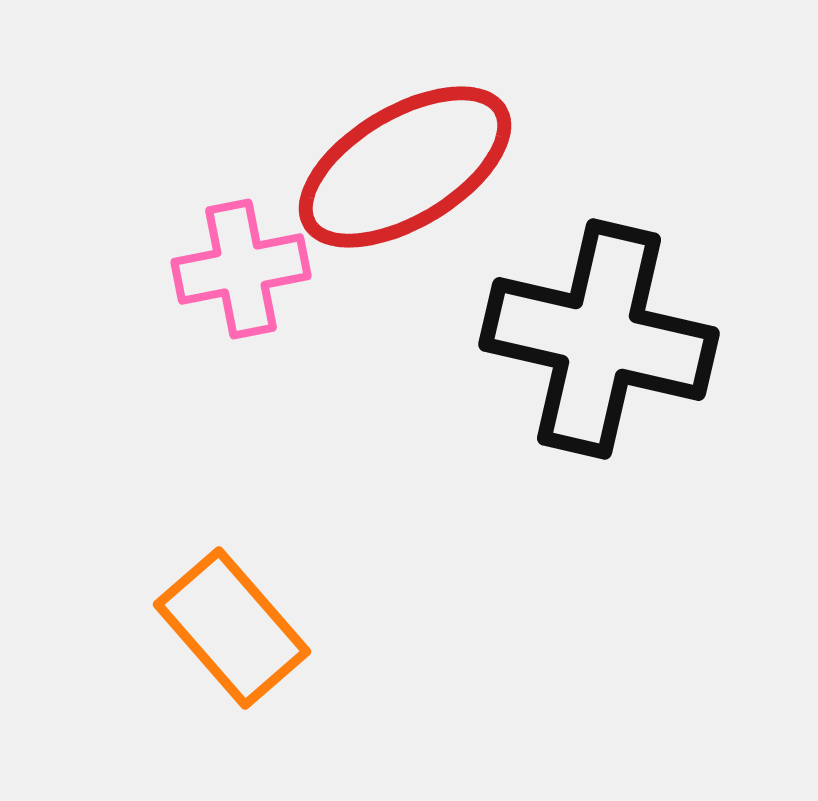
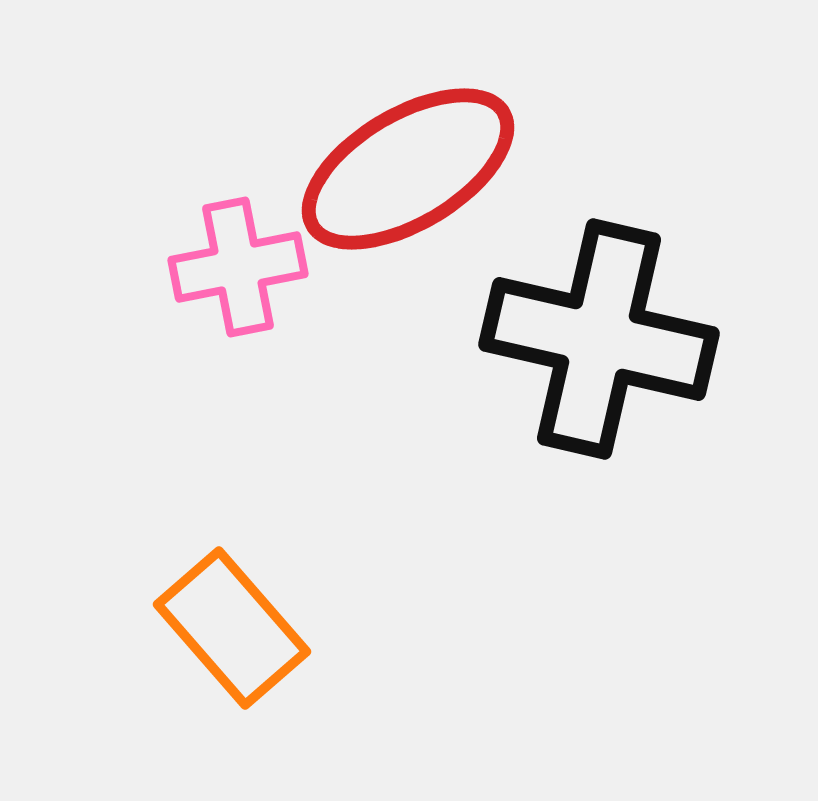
red ellipse: moved 3 px right, 2 px down
pink cross: moved 3 px left, 2 px up
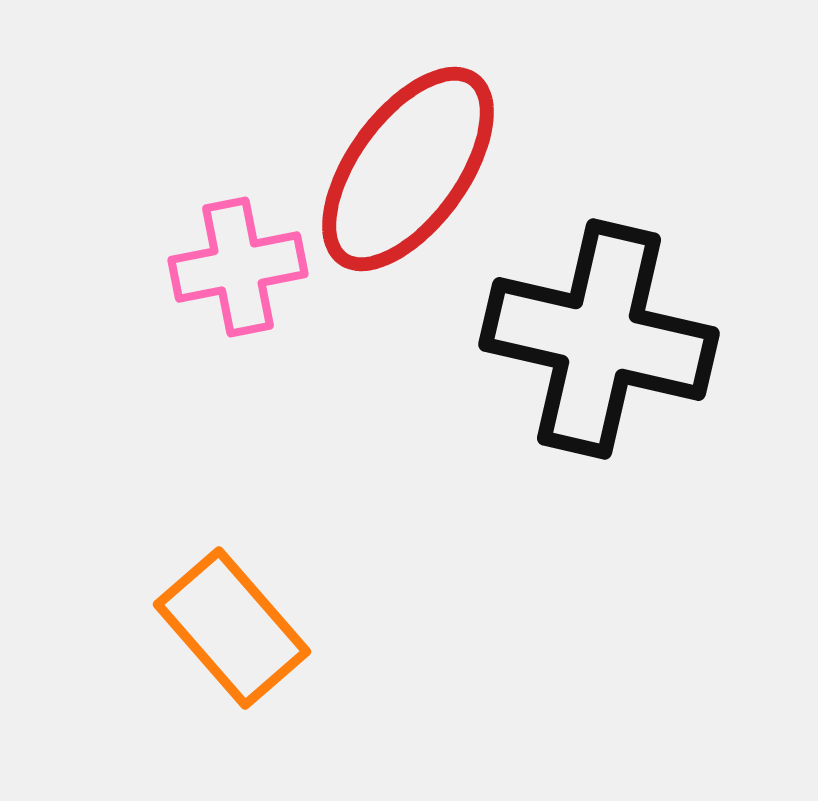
red ellipse: rotated 23 degrees counterclockwise
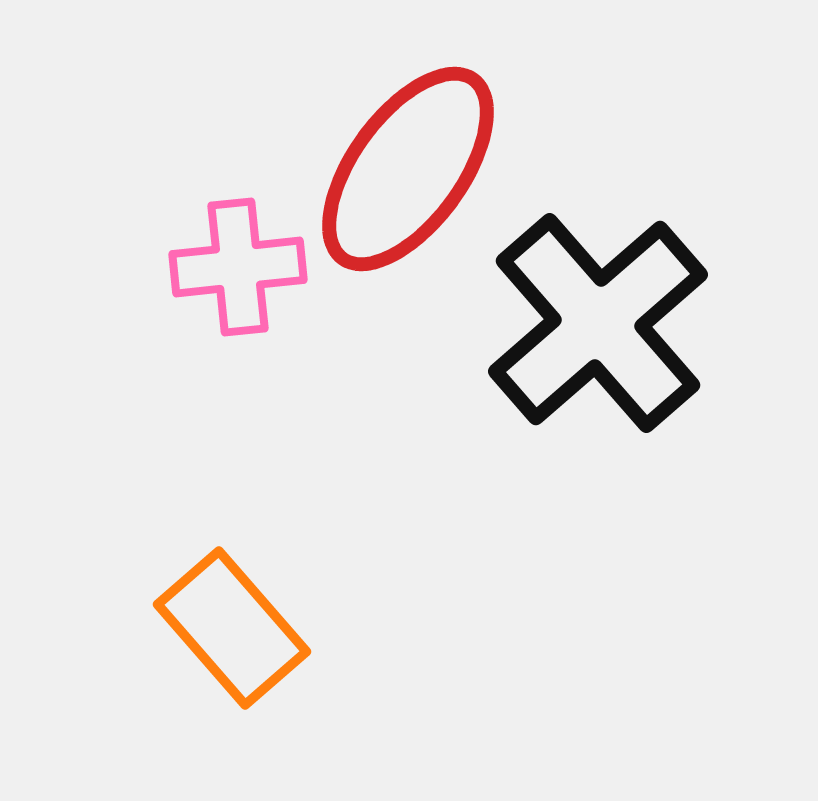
pink cross: rotated 5 degrees clockwise
black cross: moved 1 px left, 16 px up; rotated 36 degrees clockwise
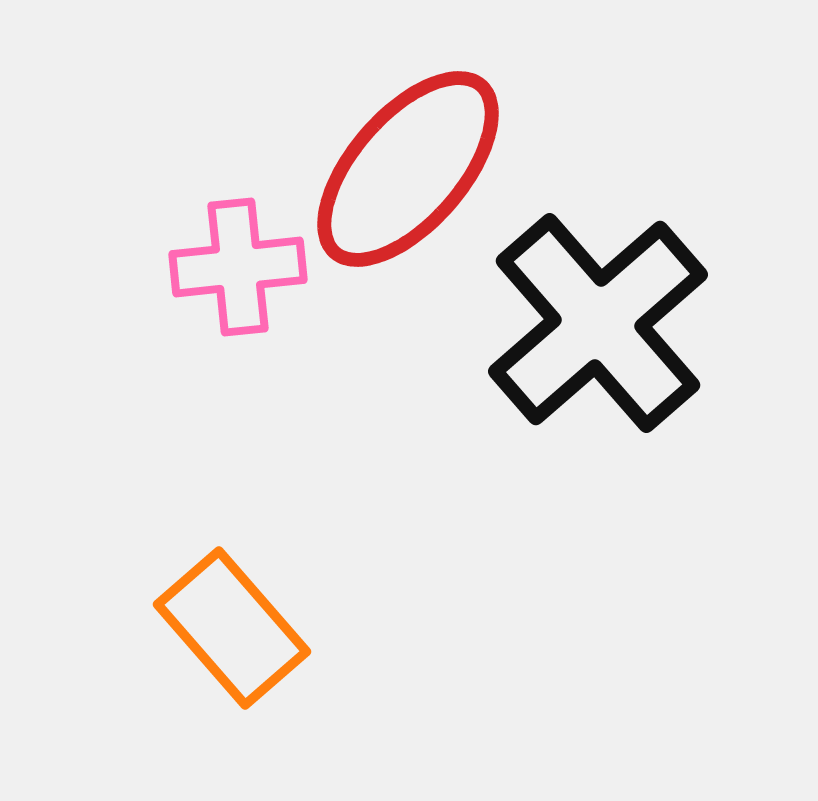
red ellipse: rotated 5 degrees clockwise
